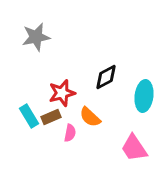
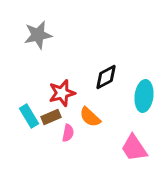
gray star: moved 2 px right, 2 px up
pink semicircle: moved 2 px left
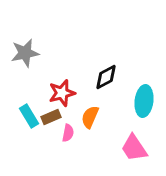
gray star: moved 13 px left, 18 px down
cyan ellipse: moved 5 px down
orange semicircle: rotated 70 degrees clockwise
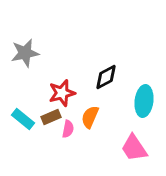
cyan rectangle: moved 6 px left, 3 px down; rotated 20 degrees counterclockwise
pink semicircle: moved 4 px up
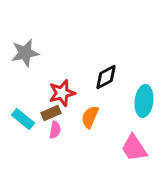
brown rectangle: moved 4 px up
pink semicircle: moved 13 px left, 1 px down
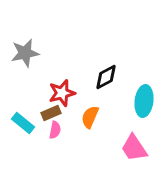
cyan rectangle: moved 4 px down
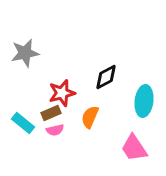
pink semicircle: rotated 66 degrees clockwise
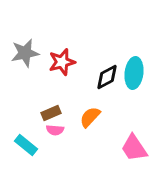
black diamond: moved 1 px right
red star: moved 31 px up
cyan ellipse: moved 10 px left, 28 px up
orange semicircle: rotated 20 degrees clockwise
cyan rectangle: moved 3 px right, 22 px down
pink semicircle: rotated 18 degrees clockwise
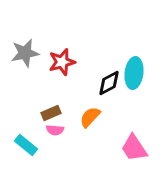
black diamond: moved 2 px right, 6 px down
